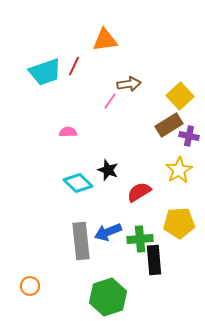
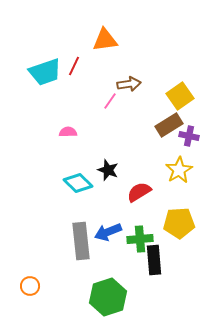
yellow square: rotated 8 degrees clockwise
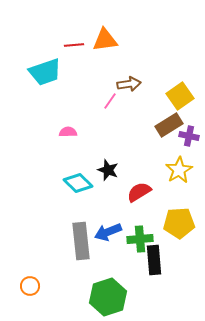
red line: moved 21 px up; rotated 60 degrees clockwise
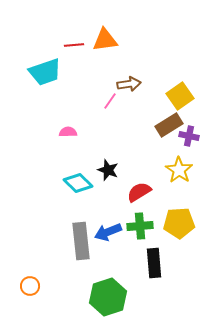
yellow star: rotated 8 degrees counterclockwise
green cross: moved 13 px up
black rectangle: moved 3 px down
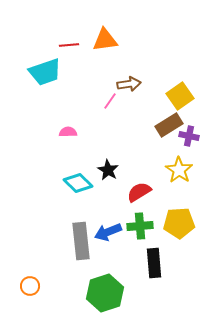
red line: moved 5 px left
black star: rotated 10 degrees clockwise
green hexagon: moved 3 px left, 4 px up
